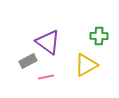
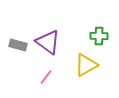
gray rectangle: moved 10 px left, 16 px up; rotated 42 degrees clockwise
pink line: rotated 42 degrees counterclockwise
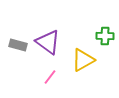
green cross: moved 6 px right
yellow triangle: moved 3 px left, 5 px up
pink line: moved 4 px right
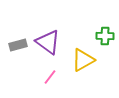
gray rectangle: rotated 30 degrees counterclockwise
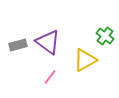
green cross: rotated 36 degrees clockwise
yellow triangle: moved 2 px right
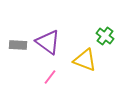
gray rectangle: rotated 18 degrees clockwise
yellow triangle: rotated 50 degrees clockwise
